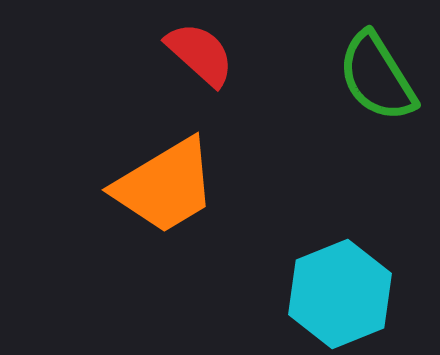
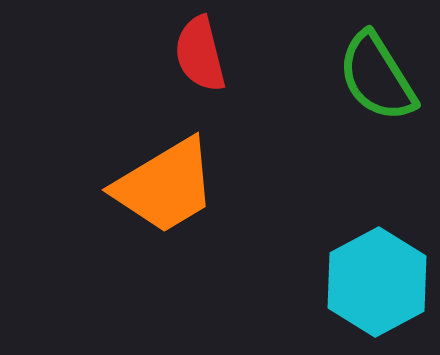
red semicircle: rotated 146 degrees counterclockwise
cyan hexagon: moved 37 px right, 12 px up; rotated 6 degrees counterclockwise
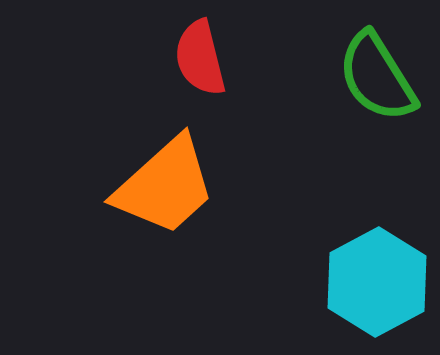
red semicircle: moved 4 px down
orange trapezoid: rotated 11 degrees counterclockwise
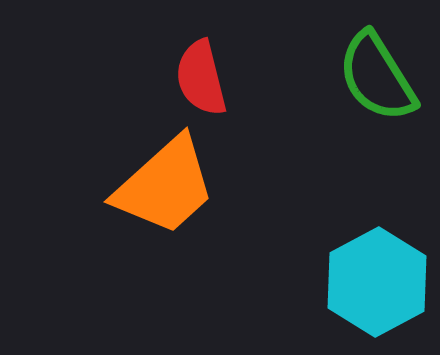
red semicircle: moved 1 px right, 20 px down
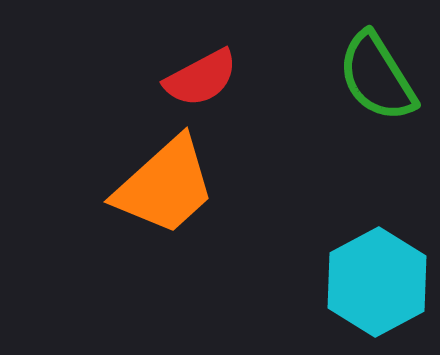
red semicircle: rotated 104 degrees counterclockwise
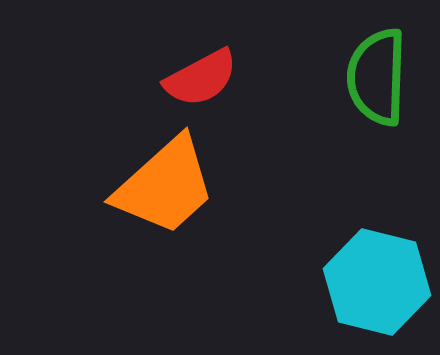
green semicircle: rotated 34 degrees clockwise
cyan hexagon: rotated 18 degrees counterclockwise
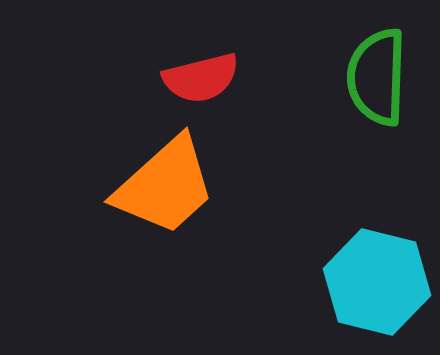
red semicircle: rotated 14 degrees clockwise
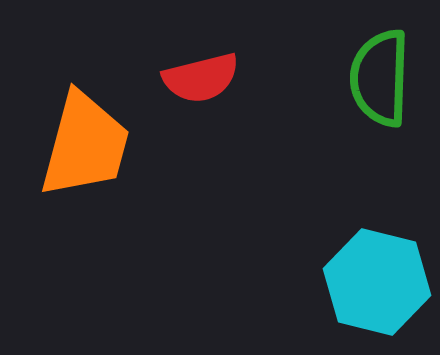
green semicircle: moved 3 px right, 1 px down
orange trapezoid: moved 80 px left, 41 px up; rotated 33 degrees counterclockwise
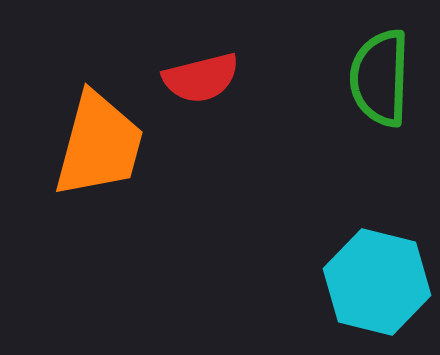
orange trapezoid: moved 14 px right
